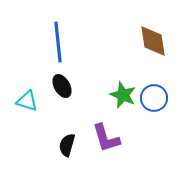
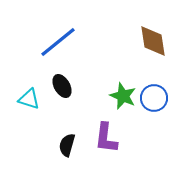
blue line: rotated 57 degrees clockwise
green star: moved 1 px down
cyan triangle: moved 2 px right, 2 px up
purple L-shape: rotated 24 degrees clockwise
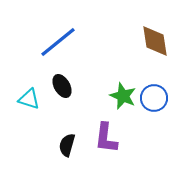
brown diamond: moved 2 px right
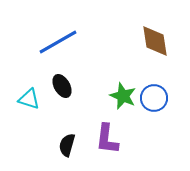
blue line: rotated 9 degrees clockwise
purple L-shape: moved 1 px right, 1 px down
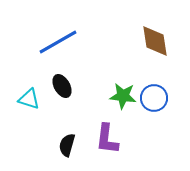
green star: rotated 16 degrees counterclockwise
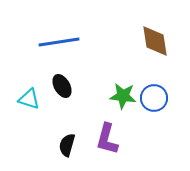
blue line: moved 1 px right; rotated 21 degrees clockwise
purple L-shape: rotated 8 degrees clockwise
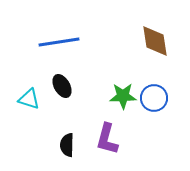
green star: rotated 8 degrees counterclockwise
black semicircle: rotated 15 degrees counterclockwise
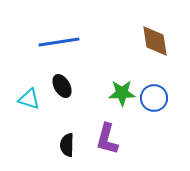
green star: moved 1 px left, 3 px up
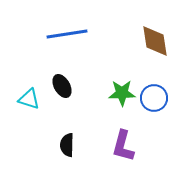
blue line: moved 8 px right, 8 px up
purple L-shape: moved 16 px right, 7 px down
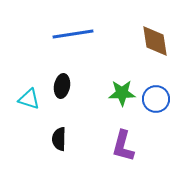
blue line: moved 6 px right
black ellipse: rotated 40 degrees clockwise
blue circle: moved 2 px right, 1 px down
black semicircle: moved 8 px left, 6 px up
